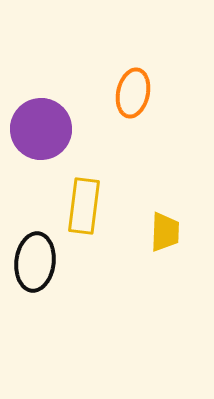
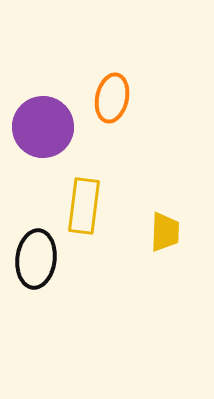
orange ellipse: moved 21 px left, 5 px down
purple circle: moved 2 px right, 2 px up
black ellipse: moved 1 px right, 3 px up
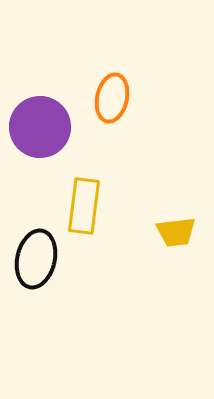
purple circle: moved 3 px left
yellow trapezoid: moved 11 px right; rotated 81 degrees clockwise
black ellipse: rotated 6 degrees clockwise
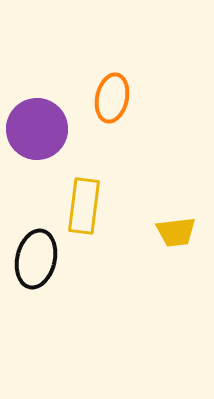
purple circle: moved 3 px left, 2 px down
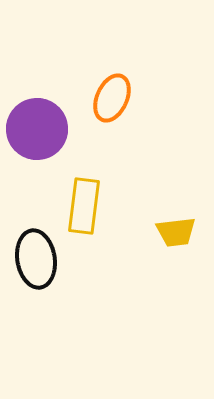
orange ellipse: rotated 12 degrees clockwise
black ellipse: rotated 22 degrees counterclockwise
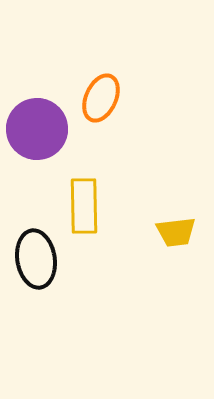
orange ellipse: moved 11 px left
yellow rectangle: rotated 8 degrees counterclockwise
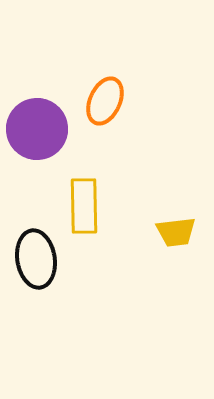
orange ellipse: moved 4 px right, 3 px down
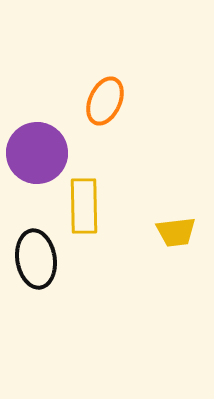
purple circle: moved 24 px down
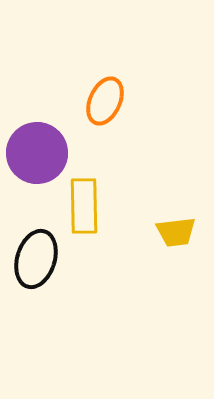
black ellipse: rotated 26 degrees clockwise
